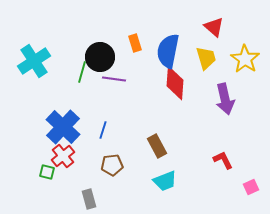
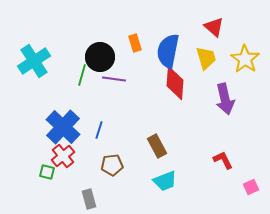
green line: moved 3 px down
blue line: moved 4 px left
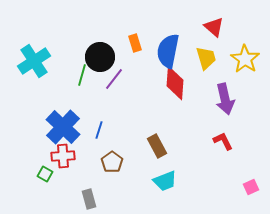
purple line: rotated 60 degrees counterclockwise
red cross: rotated 35 degrees clockwise
red L-shape: moved 19 px up
brown pentagon: moved 3 px up; rotated 30 degrees counterclockwise
green square: moved 2 px left, 2 px down; rotated 14 degrees clockwise
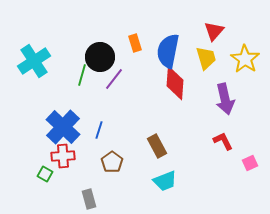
red triangle: moved 4 px down; rotated 30 degrees clockwise
pink square: moved 1 px left, 24 px up
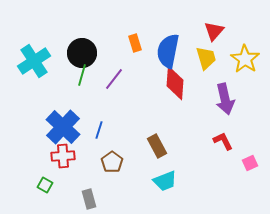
black circle: moved 18 px left, 4 px up
green square: moved 11 px down
